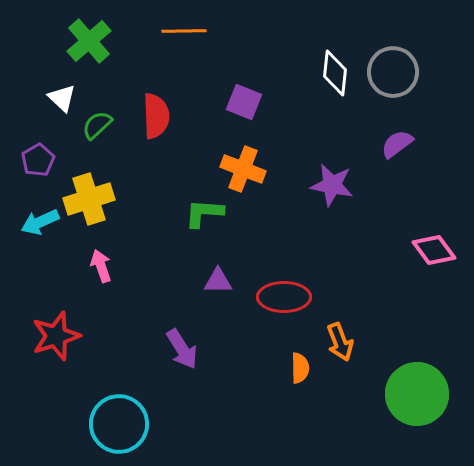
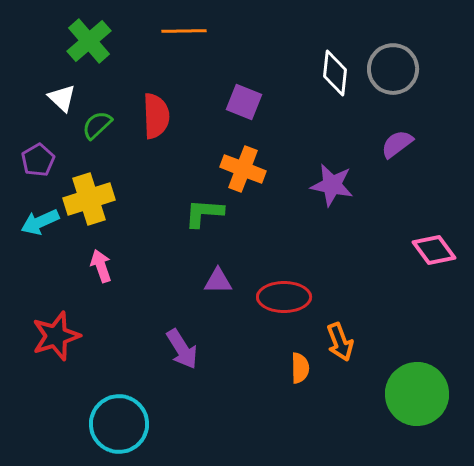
gray circle: moved 3 px up
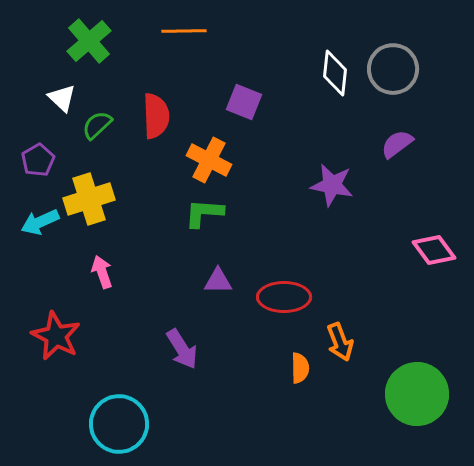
orange cross: moved 34 px left, 9 px up; rotated 6 degrees clockwise
pink arrow: moved 1 px right, 6 px down
red star: rotated 27 degrees counterclockwise
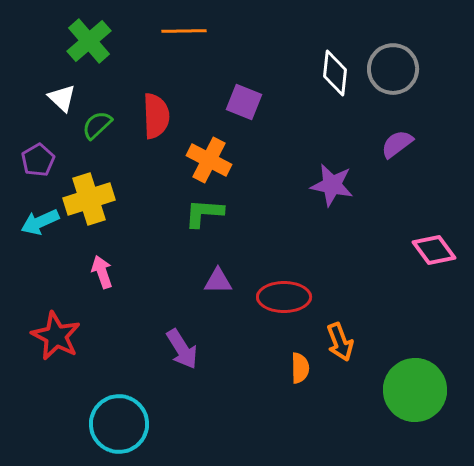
green circle: moved 2 px left, 4 px up
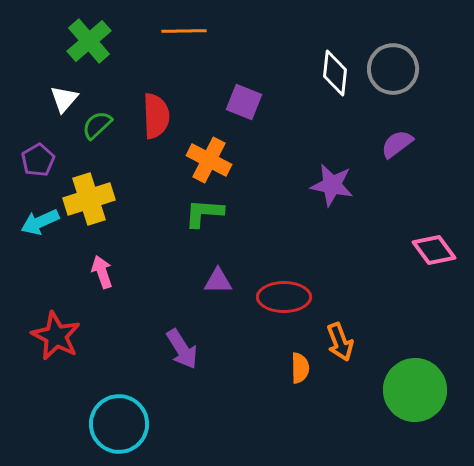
white triangle: moved 2 px right, 1 px down; rotated 28 degrees clockwise
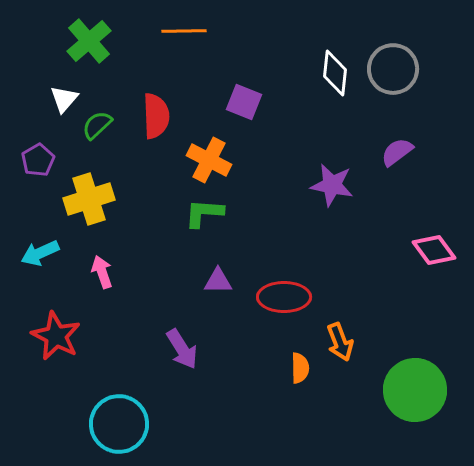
purple semicircle: moved 8 px down
cyan arrow: moved 31 px down
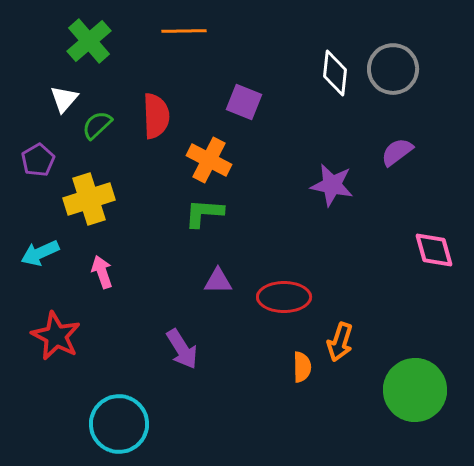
pink diamond: rotated 21 degrees clockwise
orange arrow: rotated 39 degrees clockwise
orange semicircle: moved 2 px right, 1 px up
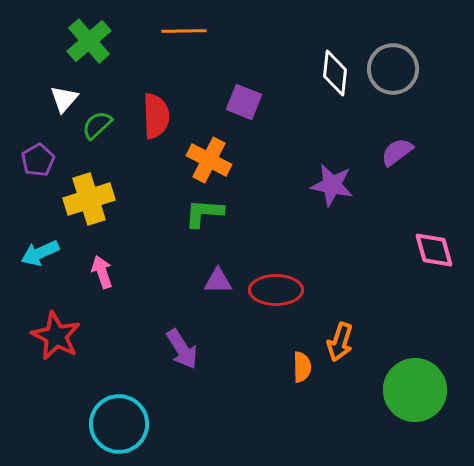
red ellipse: moved 8 px left, 7 px up
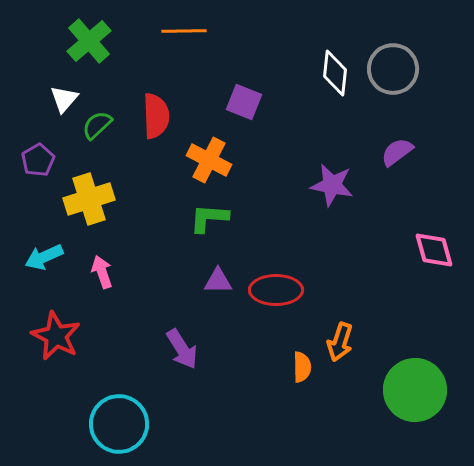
green L-shape: moved 5 px right, 5 px down
cyan arrow: moved 4 px right, 4 px down
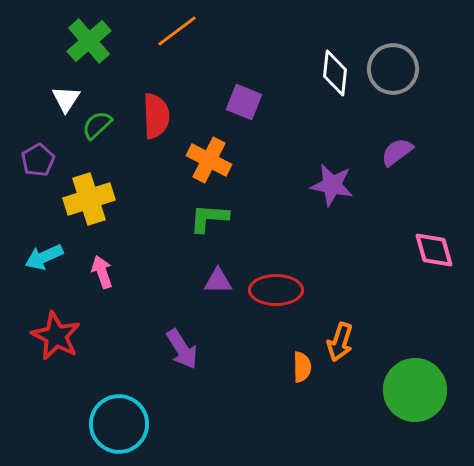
orange line: moved 7 px left; rotated 36 degrees counterclockwise
white triangle: moved 2 px right; rotated 8 degrees counterclockwise
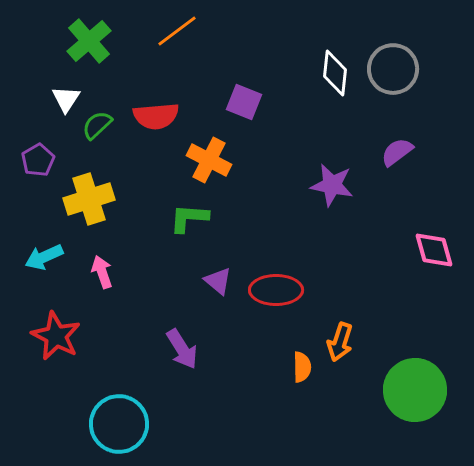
red semicircle: rotated 87 degrees clockwise
green L-shape: moved 20 px left
purple triangle: rotated 40 degrees clockwise
